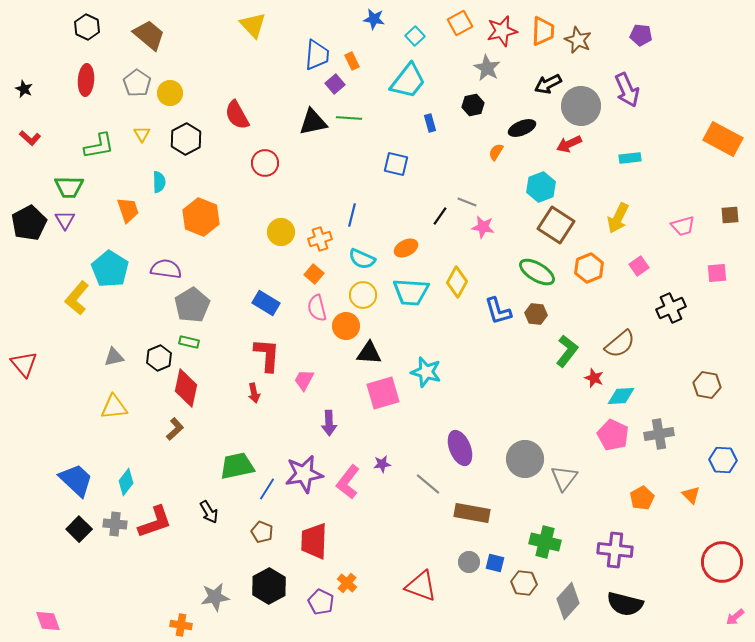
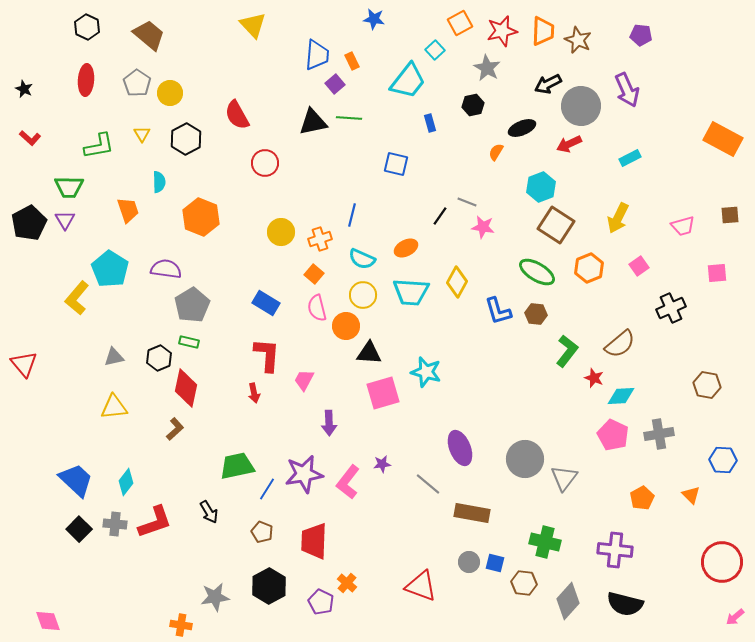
cyan square at (415, 36): moved 20 px right, 14 px down
cyan rectangle at (630, 158): rotated 20 degrees counterclockwise
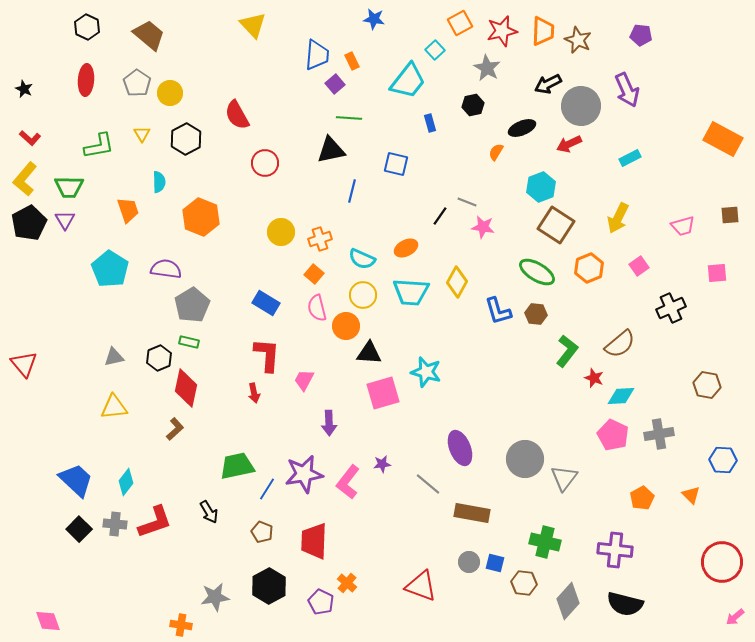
black triangle at (313, 122): moved 18 px right, 28 px down
blue line at (352, 215): moved 24 px up
yellow L-shape at (77, 298): moved 52 px left, 119 px up
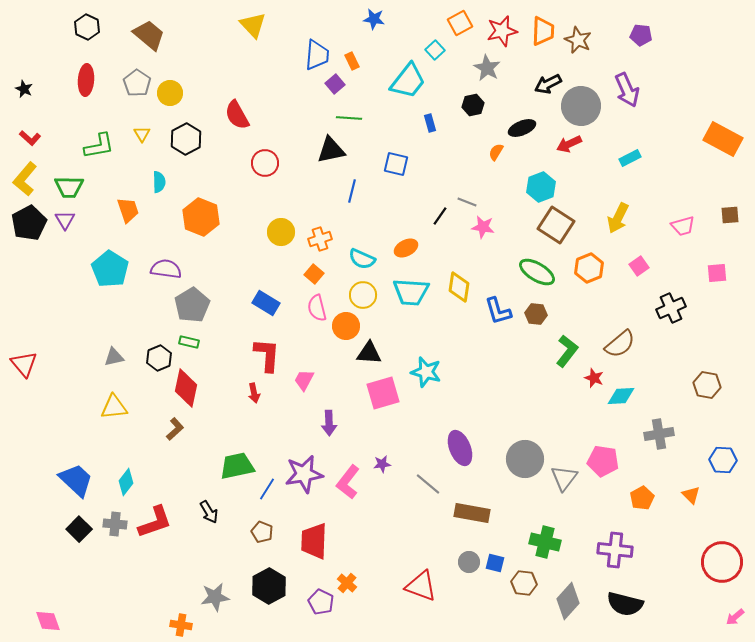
yellow diamond at (457, 282): moved 2 px right, 5 px down; rotated 20 degrees counterclockwise
pink pentagon at (613, 435): moved 10 px left, 26 px down; rotated 16 degrees counterclockwise
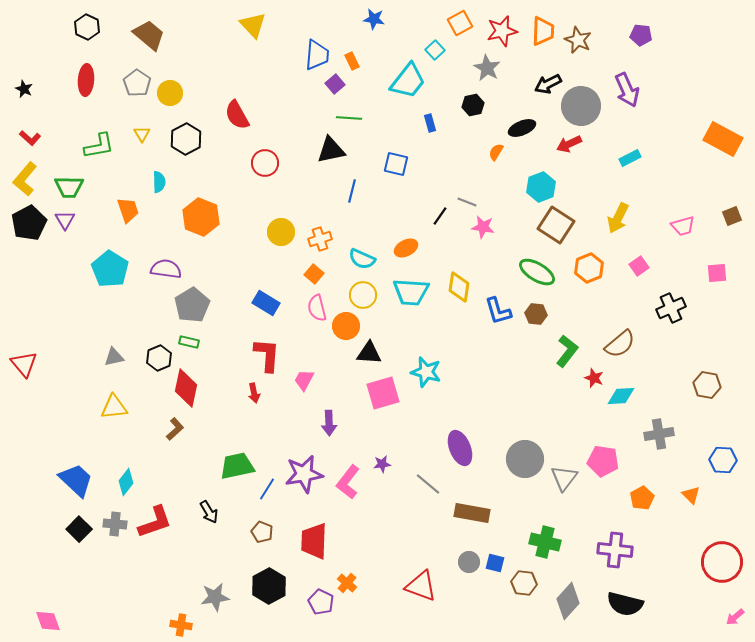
brown square at (730, 215): moved 2 px right, 1 px down; rotated 18 degrees counterclockwise
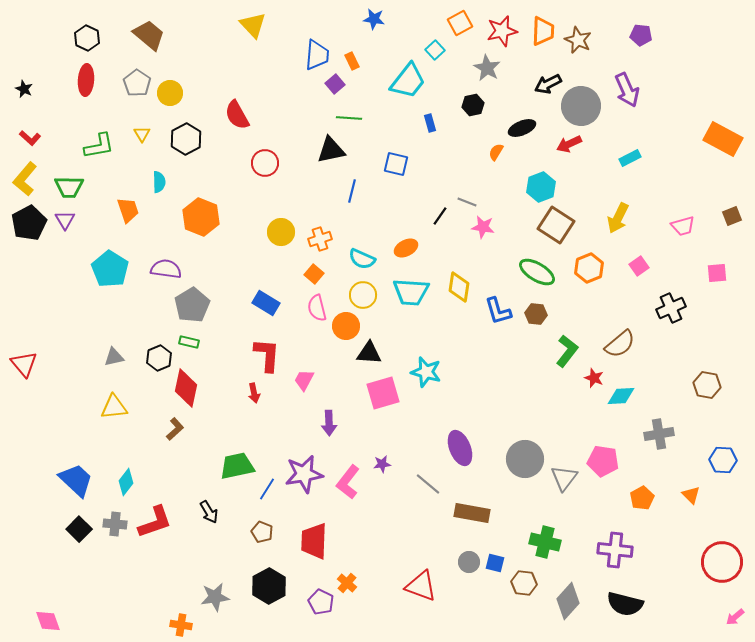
black hexagon at (87, 27): moved 11 px down
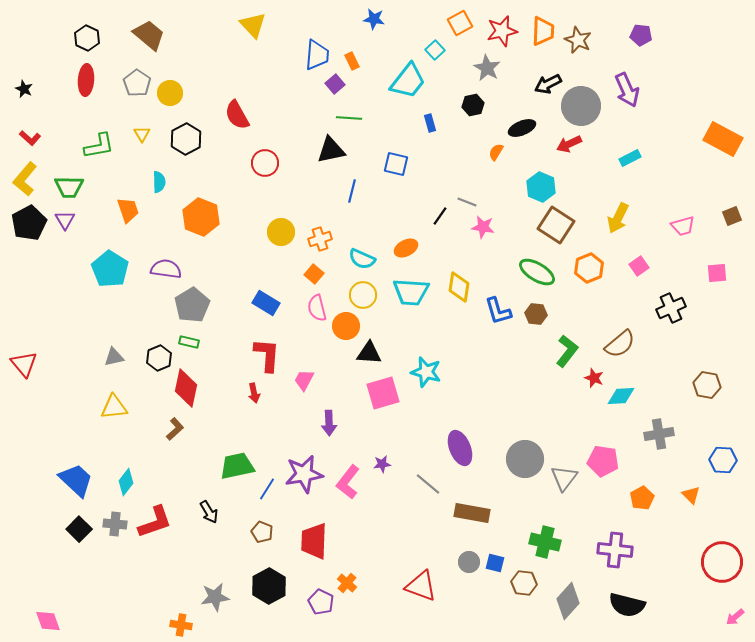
cyan hexagon at (541, 187): rotated 16 degrees counterclockwise
black semicircle at (625, 604): moved 2 px right, 1 px down
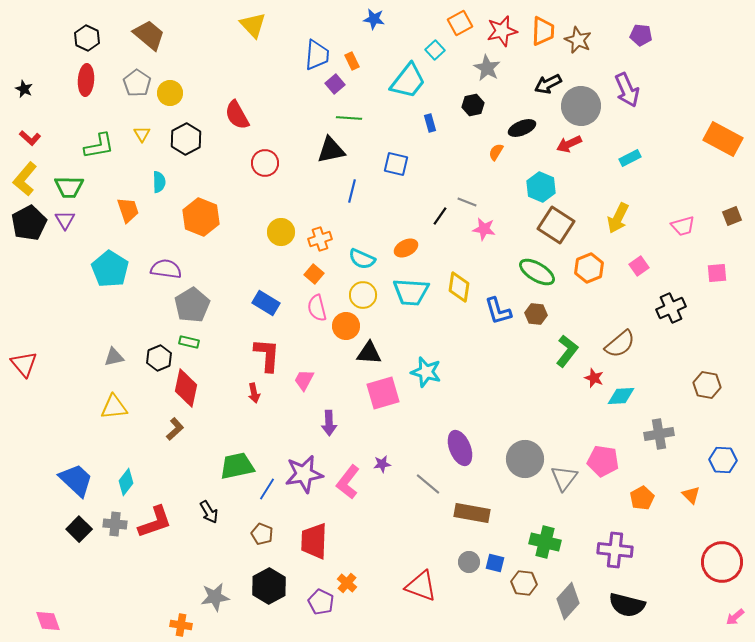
pink star at (483, 227): moved 1 px right, 2 px down
brown pentagon at (262, 532): moved 2 px down
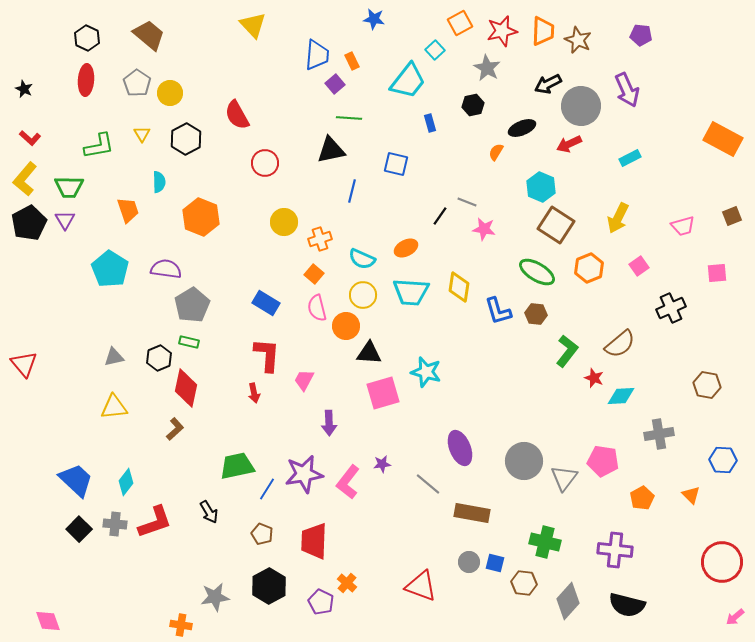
yellow circle at (281, 232): moved 3 px right, 10 px up
gray circle at (525, 459): moved 1 px left, 2 px down
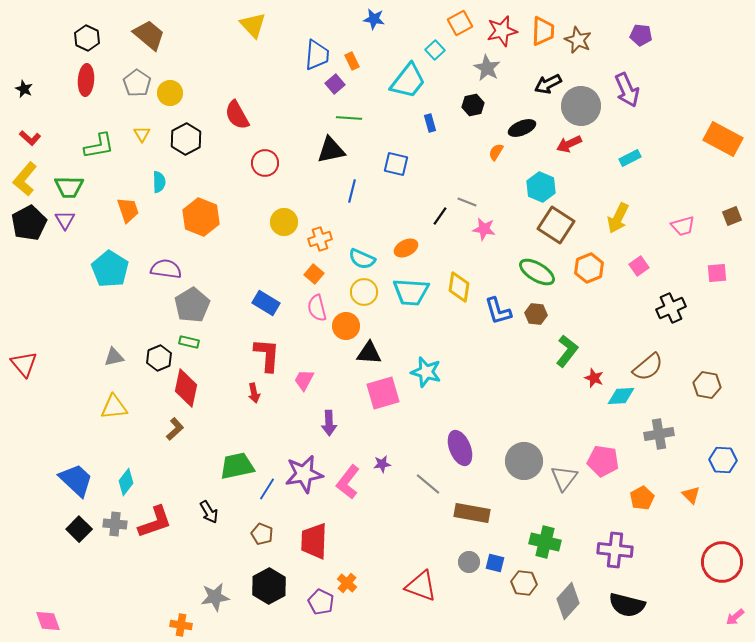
yellow circle at (363, 295): moved 1 px right, 3 px up
brown semicircle at (620, 344): moved 28 px right, 23 px down
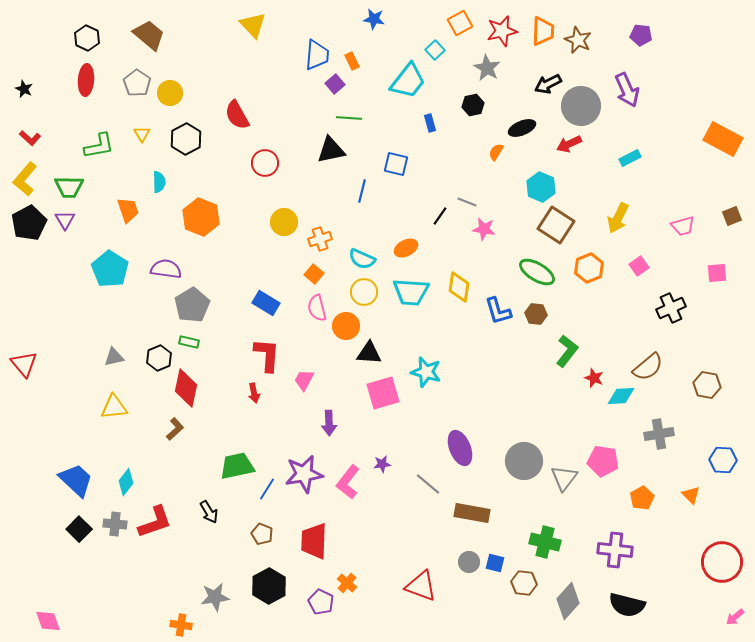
blue line at (352, 191): moved 10 px right
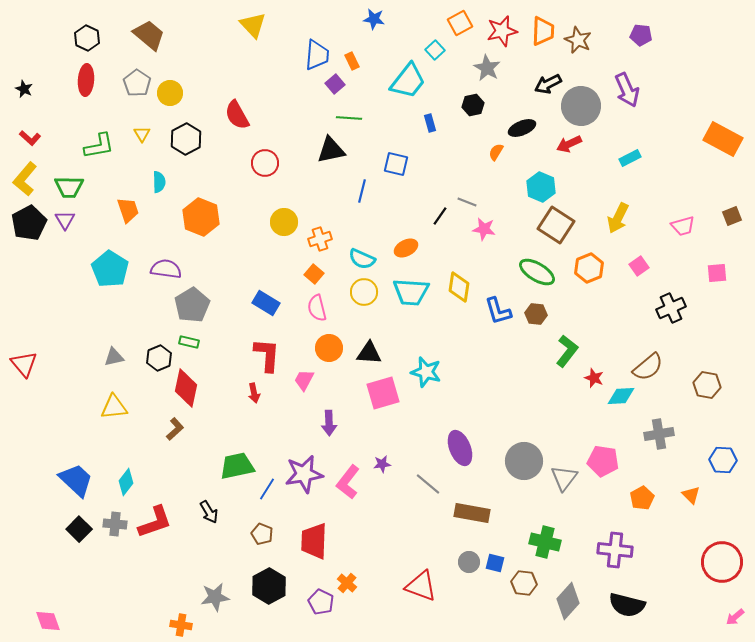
orange circle at (346, 326): moved 17 px left, 22 px down
